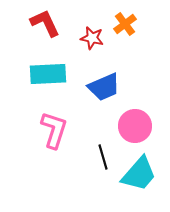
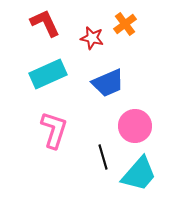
cyan rectangle: rotated 21 degrees counterclockwise
blue trapezoid: moved 4 px right, 4 px up
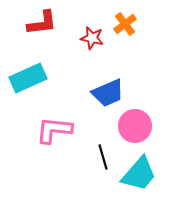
red L-shape: moved 3 px left; rotated 108 degrees clockwise
cyan rectangle: moved 20 px left, 4 px down
blue trapezoid: moved 10 px down
pink L-shape: rotated 102 degrees counterclockwise
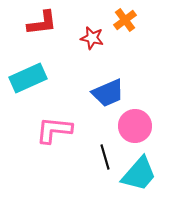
orange cross: moved 4 px up
black line: moved 2 px right
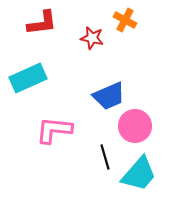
orange cross: rotated 25 degrees counterclockwise
blue trapezoid: moved 1 px right, 3 px down
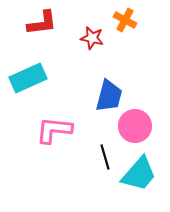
blue trapezoid: rotated 52 degrees counterclockwise
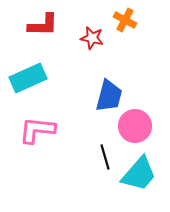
red L-shape: moved 1 px right, 2 px down; rotated 8 degrees clockwise
pink L-shape: moved 17 px left
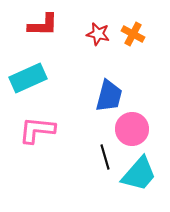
orange cross: moved 8 px right, 14 px down
red star: moved 6 px right, 4 px up
pink circle: moved 3 px left, 3 px down
